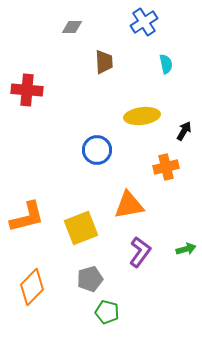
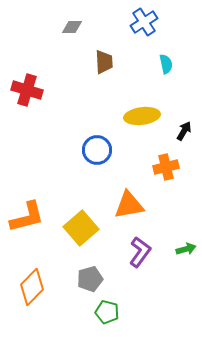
red cross: rotated 12 degrees clockwise
yellow square: rotated 20 degrees counterclockwise
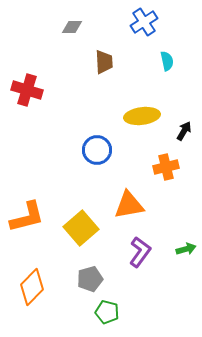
cyan semicircle: moved 1 px right, 3 px up
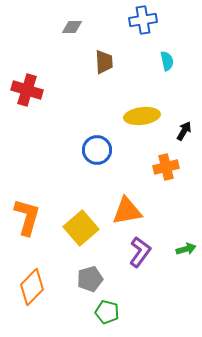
blue cross: moved 1 px left, 2 px up; rotated 24 degrees clockwise
orange triangle: moved 2 px left, 6 px down
orange L-shape: rotated 60 degrees counterclockwise
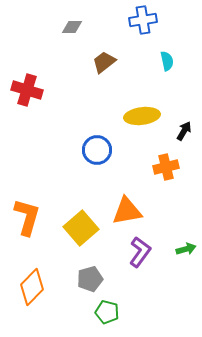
brown trapezoid: rotated 125 degrees counterclockwise
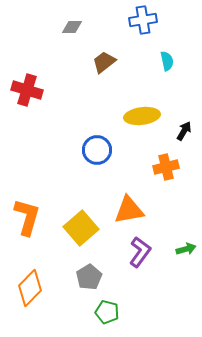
orange triangle: moved 2 px right, 1 px up
gray pentagon: moved 1 px left, 2 px up; rotated 15 degrees counterclockwise
orange diamond: moved 2 px left, 1 px down
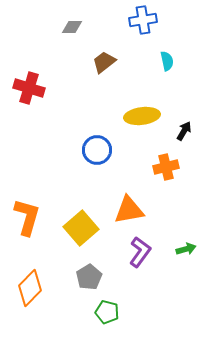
red cross: moved 2 px right, 2 px up
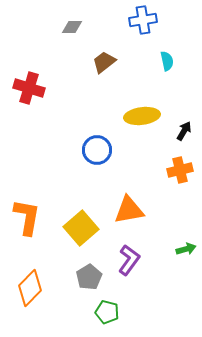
orange cross: moved 14 px right, 3 px down
orange L-shape: rotated 6 degrees counterclockwise
purple L-shape: moved 11 px left, 8 px down
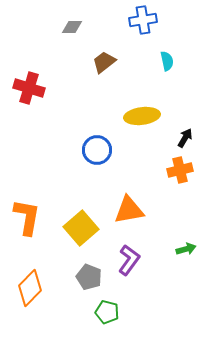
black arrow: moved 1 px right, 7 px down
gray pentagon: rotated 20 degrees counterclockwise
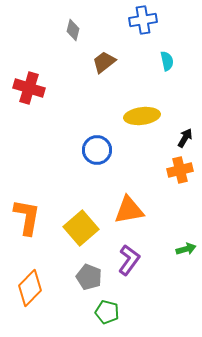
gray diamond: moved 1 px right, 3 px down; rotated 75 degrees counterclockwise
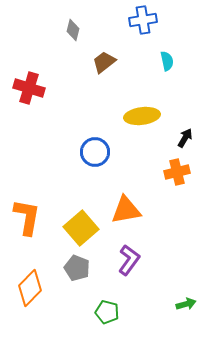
blue circle: moved 2 px left, 2 px down
orange cross: moved 3 px left, 2 px down
orange triangle: moved 3 px left
green arrow: moved 55 px down
gray pentagon: moved 12 px left, 9 px up
